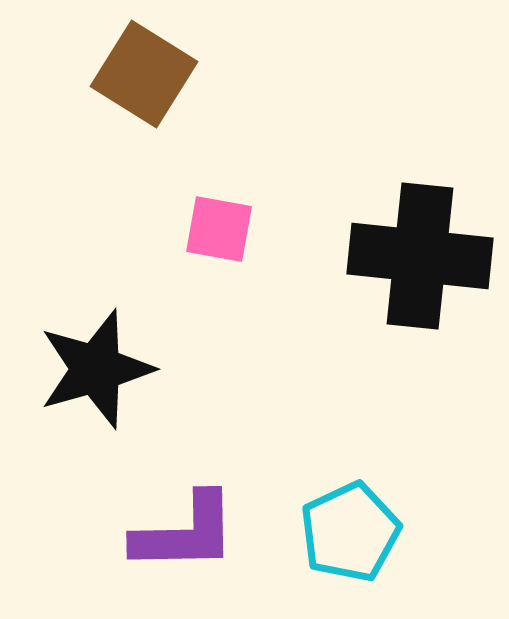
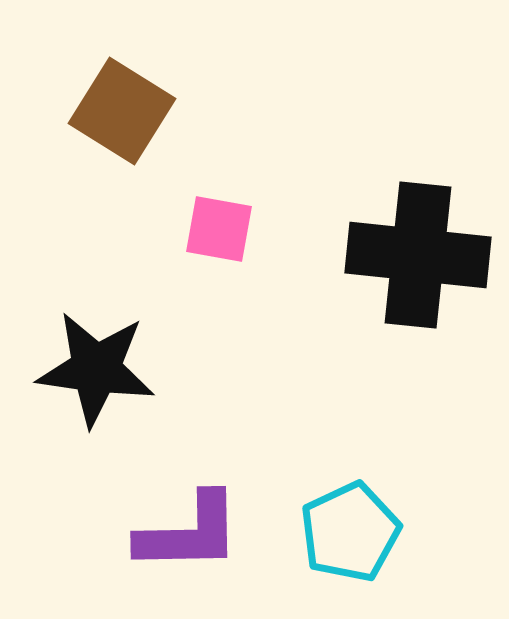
brown square: moved 22 px left, 37 px down
black cross: moved 2 px left, 1 px up
black star: rotated 24 degrees clockwise
purple L-shape: moved 4 px right
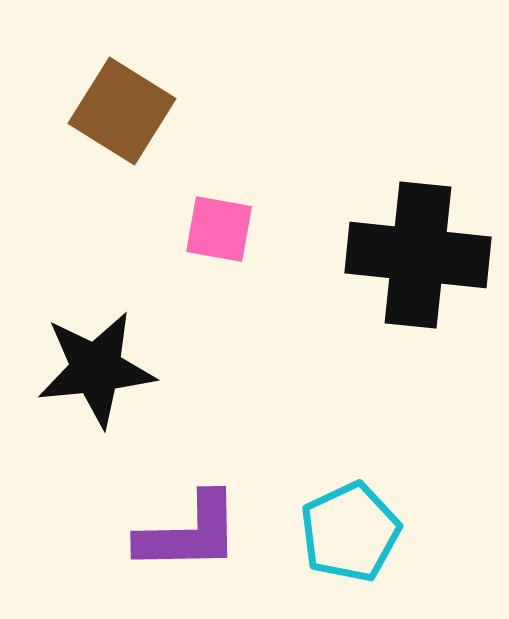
black star: rotated 14 degrees counterclockwise
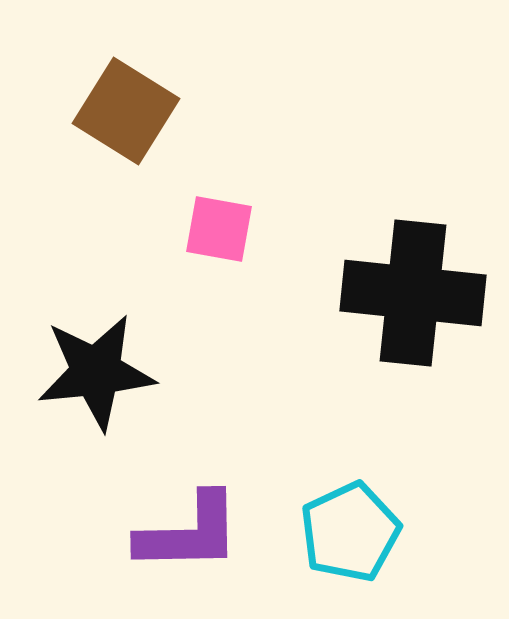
brown square: moved 4 px right
black cross: moved 5 px left, 38 px down
black star: moved 3 px down
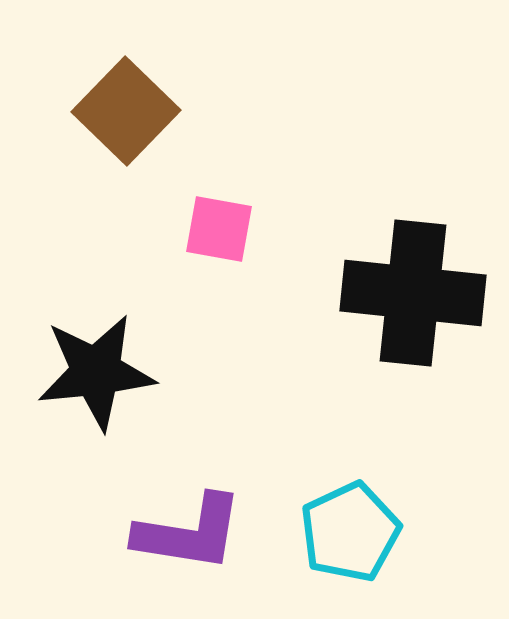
brown square: rotated 12 degrees clockwise
purple L-shape: rotated 10 degrees clockwise
